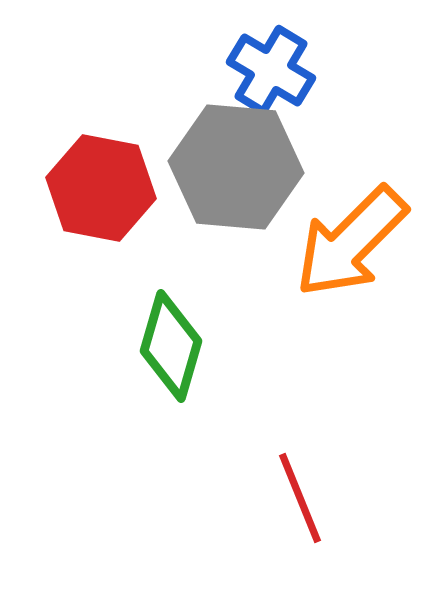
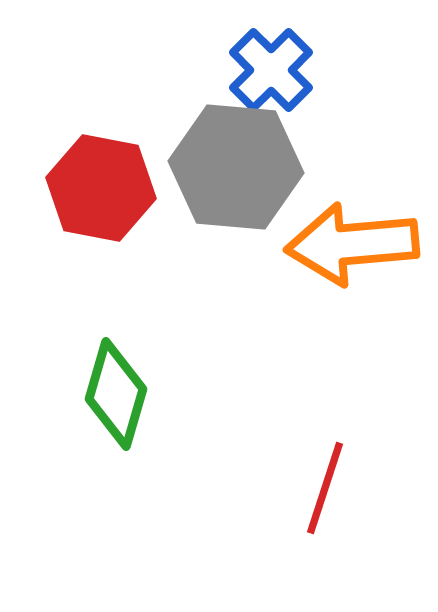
blue cross: rotated 14 degrees clockwise
orange arrow: moved 1 px right, 2 px down; rotated 40 degrees clockwise
green diamond: moved 55 px left, 48 px down
red line: moved 25 px right, 10 px up; rotated 40 degrees clockwise
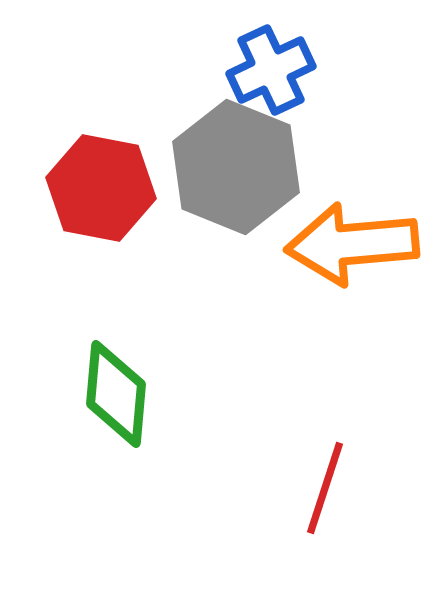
blue cross: rotated 20 degrees clockwise
gray hexagon: rotated 17 degrees clockwise
green diamond: rotated 11 degrees counterclockwise
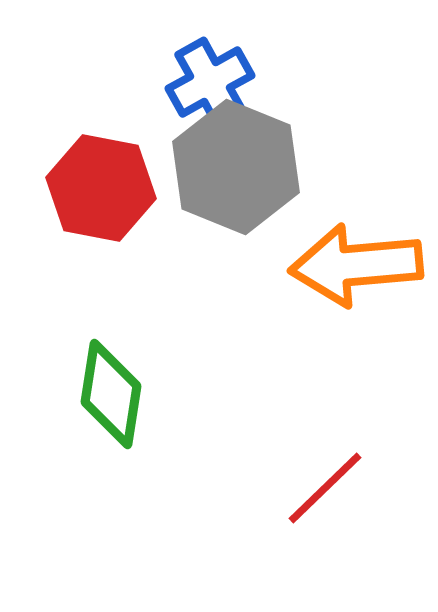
blue cross: moved 61 px left, 12 px down; rotated 4 degrees counterclockwise
orange arrow: moved 4 px right, 21 px down
green diamond: moved 5 px left; rotated 4 degrees clockwise
red line: rotated 28 degrees clockwise
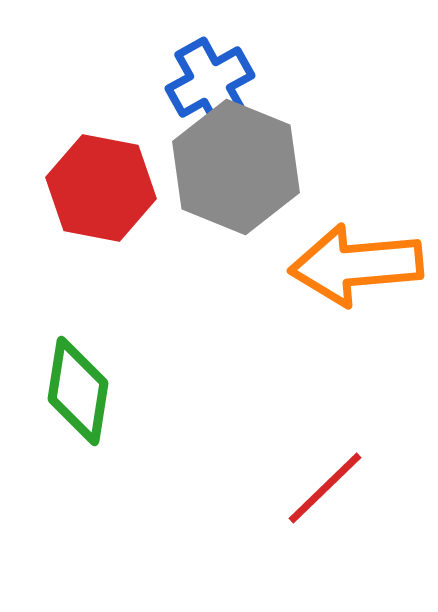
green diamond: moved 33 px left, 3 px up
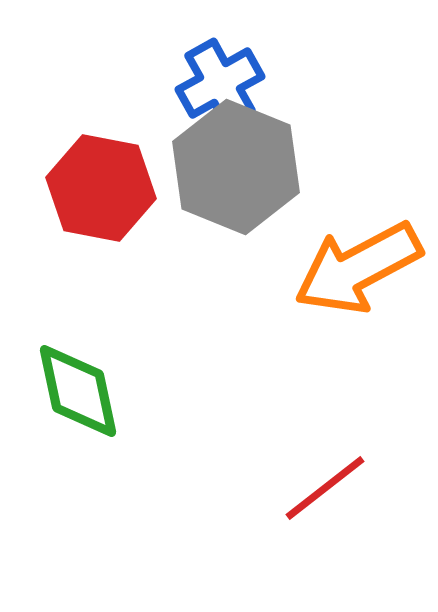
blue cross: moved 10 px right, 1 px down
orange arrow: moved 2 px right, 3 px down; rotated 23 degrees counterclockwise
green diamond: rotated 21 degrees counterclockwise
red line: rotated 6 degrees clockwise
